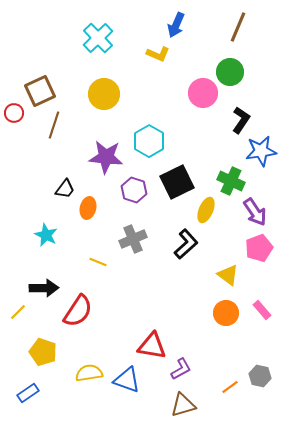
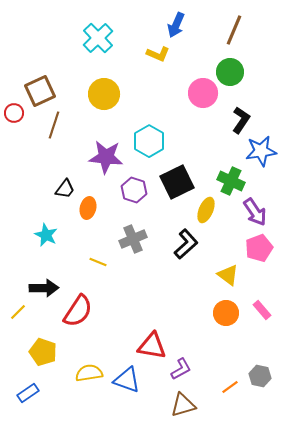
brown line at (238, 27): moved 4 px left, 3 px down
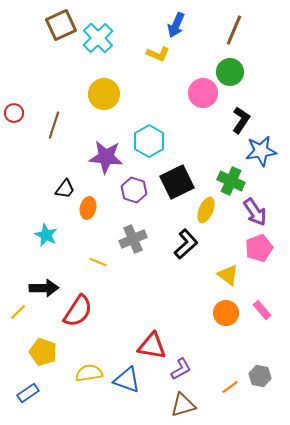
brown square at (40, 91): moved 21 px right, 66 px up
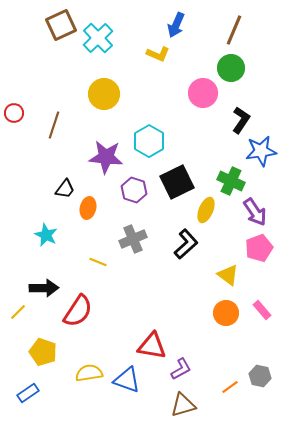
green circle at (230, 72): moved 1 px right, 4 px up
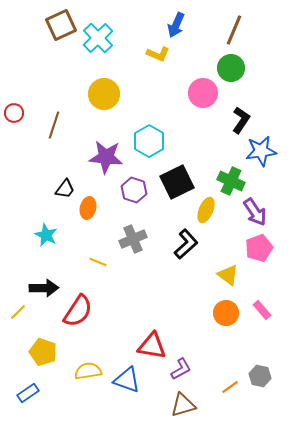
yellow semicircle at (89, 373): moved 1 px left, 2 px up
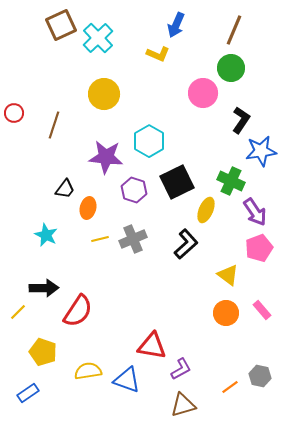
yellow line at (98, 262): moved 2 px right, 23 px up; rotated 36 degrees counterclockwise
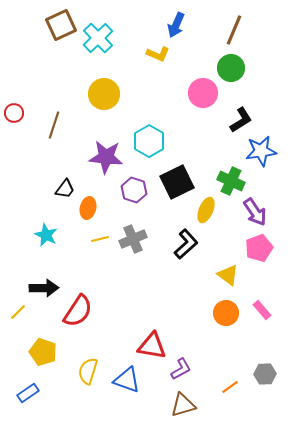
black L-shape at (241, 120): rotated 24 degrees clockwise
yellow semicircle at (88, 371): rotated 64 degrees counterclockwise
gray hexagon at (260, 376): moved 5 px right, 2 px up; rotated 15 degrees counterclockwise
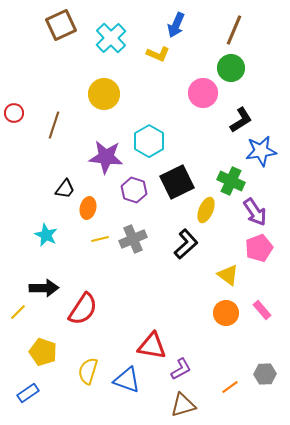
cyan cross at (98, 38): moved 13 px right
red semicircle at (78, 311): moved 5 px right, 2 px up
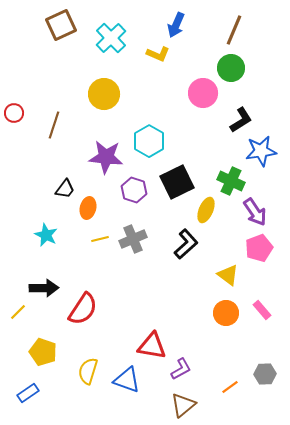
brown triangle at (183, 405): rotated 24 degrees counterclockwise
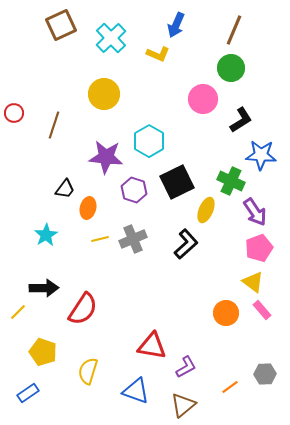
pink circle at (203, 93): moved 6 px down
blue star at (261, 151): moved 4 px down; rotated 12 degrees clockwise
cyan star at (46, 235): rotated 15 degrees clockwise
yellow triangle at (228, 275): moved 25 px right, 7 px down
purple L-shape at (181, 369): moved 5 px right, 2 px up
blue triangle at (127, 380): moved 9 px right, 11 px down
